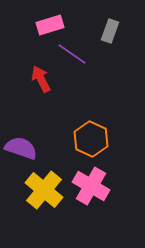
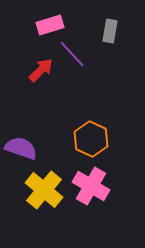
gray rectangle: rotated 10 degrees counterclockwise
purple line: rotated 12 degrees clockwise
red arrow: moved 9 px up; rotated 72 degrees clockwise
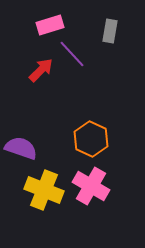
yellow cross: rotated 18 degrees counterclockwise
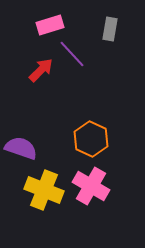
gray rectangle: moved 2 px up
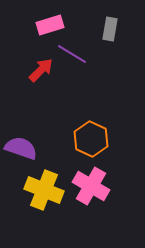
purple line: rotated 16 degrees counterclockwise
